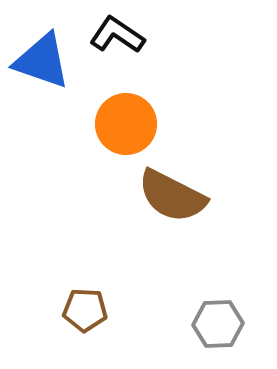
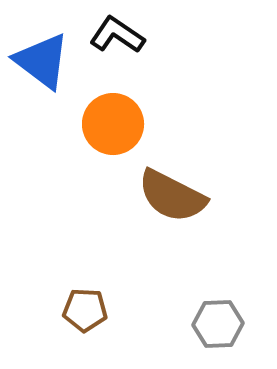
blue triangle: rotated 18 degrees clockwise
orange circle: moved 13 px left
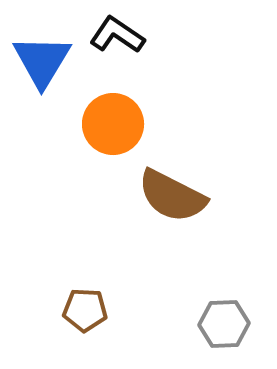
blue triangle: rotated 24 degrees clockwise
gray hexagon: moved 6 px right
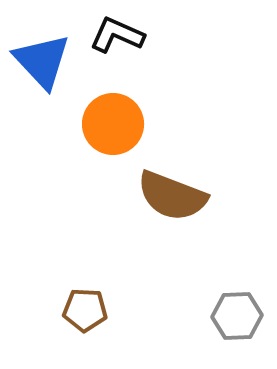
black L-shape: rotated 10 degrees counterclockwise
blue triangle: rotated 14 degrees counterclockwise
brown semicircle: rotated 6 degrees counterclockwise
gray hexagon: moved 13 px right, 8 px up
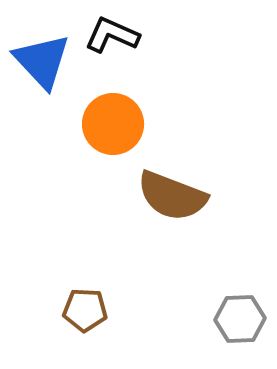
black L-shape: moved 5 px left
gray hexagon: moved 3 px right, 3 px down
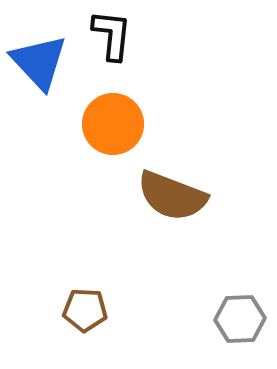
black L-shape: rotated 72 degrees clockwise
blue triangle: moved 3 px left, 1 px down
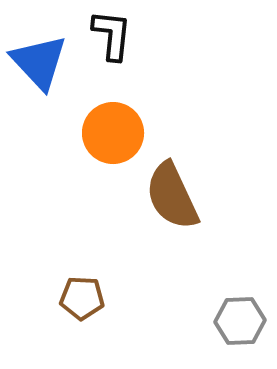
orange circle: moved 9 px down
brown semicircle: rotated 44 degrees clockwise
brown pentagon: moved 3 px left, 12 px up
gray hexagon: moved 2 px down
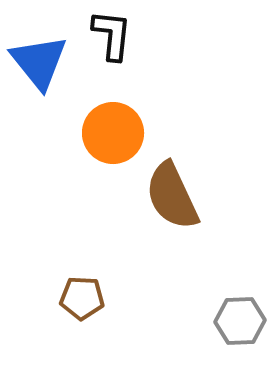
blue triangle: rotated 4 degrees clockwise
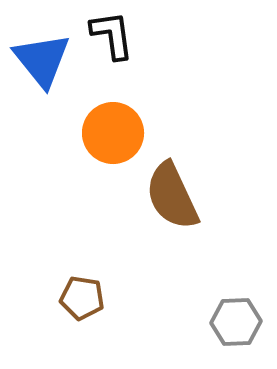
black L-shape: rotated 14 degrees counterclockwise
blue triangle: moved 3 px right, 2 px up
brown pentagon: rotated 6 degrees clockwise
gray hexagon: moved 4 px left, 1 px down
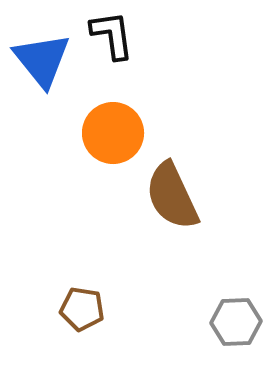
brown pentagon: moved 11 px down
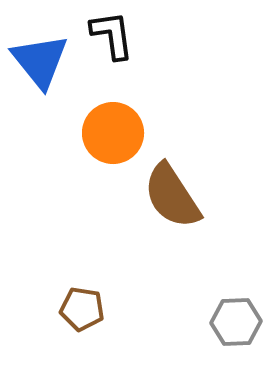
blue triangle: moved 2 px left, 1 px down
brown semicircle: rotated 8 degrees counterclockwise
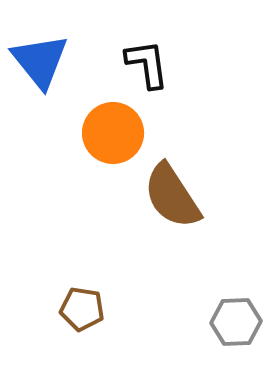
black L-shape: moved 35 px right, 29 px down
